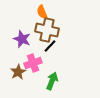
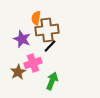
orange semicircle: moved 6 px left, 6 px down; rotated 32 degrees clockwise
brown cross: rotated 20 degrees counterclockwise
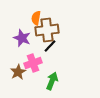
purple star: moved 1 px up
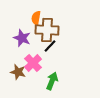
brown cross: rotated 10 degrees clockwise
pink cross: rotated 24 degrees counterclockwise
brown star: rotated 28 degrees counterclockwise
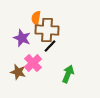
green arrow: moved 16 px right, 7 px up
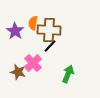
orange semicircle: moved 3 px left, 5 px down
brown cross: moved 2 px right
purple star: moved 7 px left, 7 px up; rotated 12 degrees clockwise
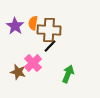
purple star: moved 5 px up
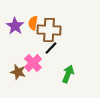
black line: moved 1 px right, 2 px down
